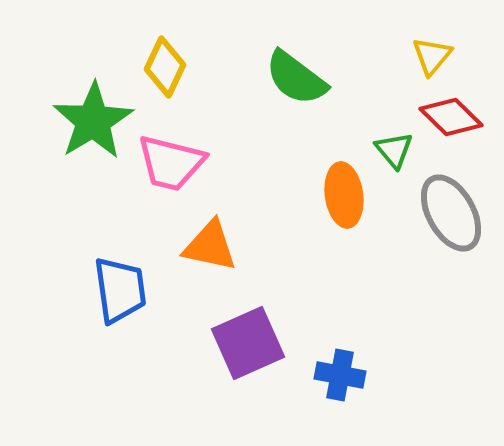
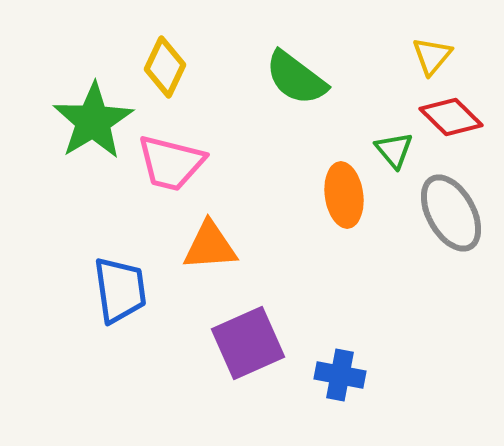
orange triangle: rotated 16 degrees counterclockwise
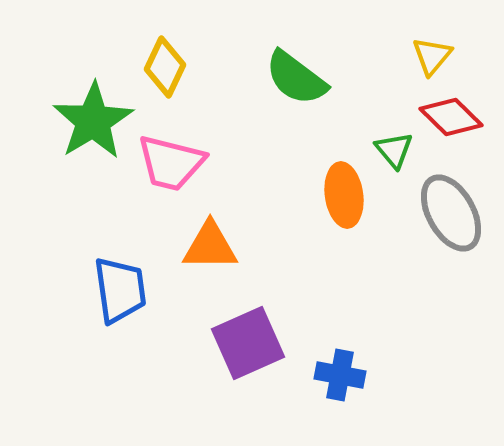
orange triangle: rotated 4 degrees clockwise
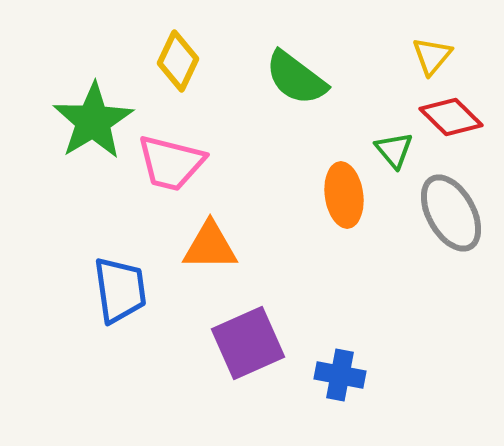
yellow diamond: moved 13 px right, 6 px up
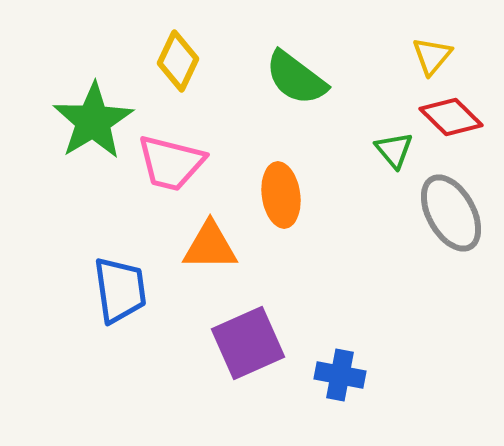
orange ellipse: moved 63 px left
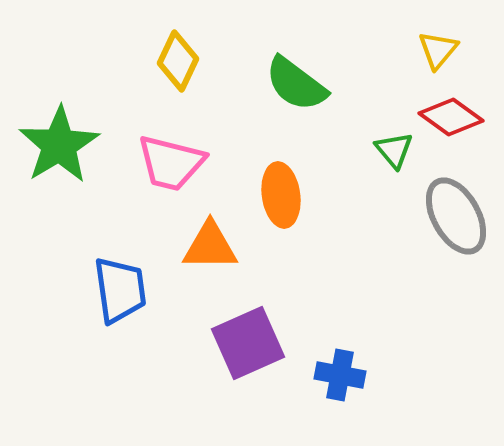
yellow triangle: moved 6 px right, 6 px up
green semicircle: moved 6 px down
red diamond: rotated 8 degrees counterclockwise
green star: moved 34 px left, 24 px down
gray ellipse: moved 5 px right, 3 px down
